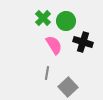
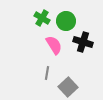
green cross: moved 1 px left; rotated 14 degrees counterclockwise
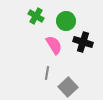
green cross: moved 6 px left, 2 px up
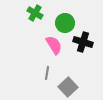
green cross: moved 1 px left, 3 px up
green circle: moved 1 px left, 2 px down
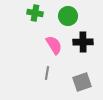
green cross: rotated 21 degrees counterclockwise
green circle: moved 3 px right, 7 px up
black cross: rotated 18 degrees counterclockwise
gray square: moved 14 px right, 5 px up; rotated 24 degrees clockwise
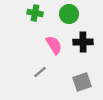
green circle: moved 1 px right, 2 px up
gray line: moved 7 px left, 1 px up; rotated 40 degrees clockwise
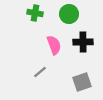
pink semicircle: rotated 12 degrees clockwise
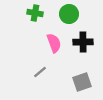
pink semicircle: moved 2 px up
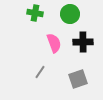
green circle: moved 1 px right
gray line: rotated 16 degrees counterclockwise
gray square: moved 4 px left, 3 px up
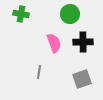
green cross: moved 14 px left, 1 px down
gray line: moved 1 px left; rotated 24 degrees counterclockwise
gray square: moved 4 px right
